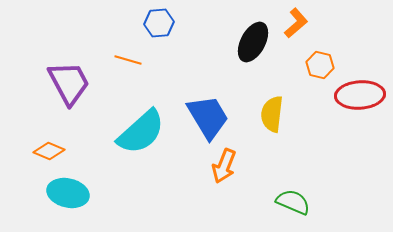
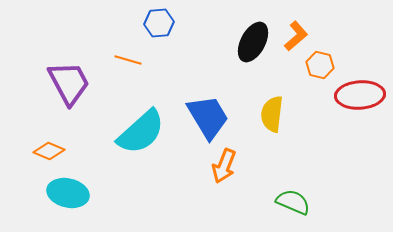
orange L-shape: moved 13 px down
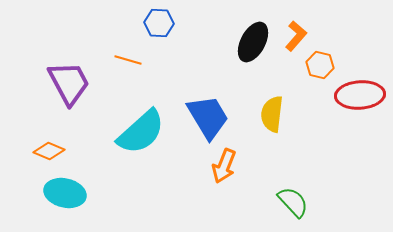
blue hexagon: rotated 8 degrees clockwise
orange L-shape: rotated 8 degrees counterclockwise
cyan ellipse: moved 3 px left
green semicircle: rotated 24 degrees clockwise
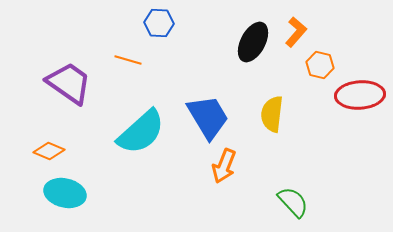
orange L-shape: moved 4 px up
purple trapezoid: rotated 27 degrees counterclockwise
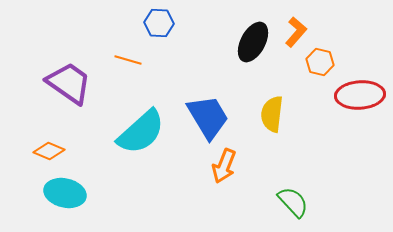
orange hexagon: moved 3 px up
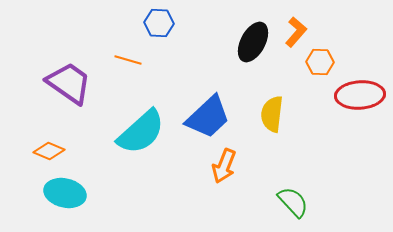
orange hexagon: rotated 12 degrees counterclockwise
blue trapezoid: rotated 78 degrees clockwise
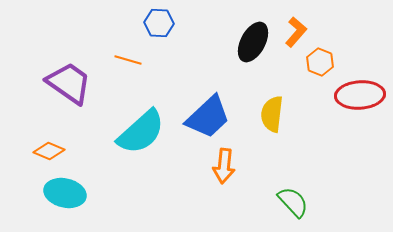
orange hexagon: rotated 20 degrees clockwise
orange arrow: rotated 16 degrees counterclockwise
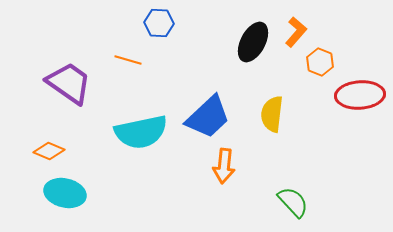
cyan semicircle: rotated 30 degrees clockwise
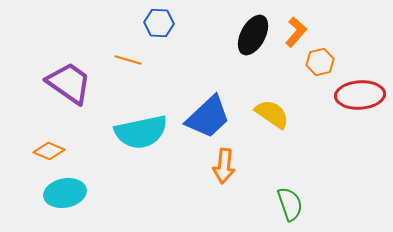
black ellipse: moved 7 px up
orange hexagon: rotated 24 degrees clockwise
yellow semicircle: rotated 117 degrees clockwise
cyan ellipse: rotated 24 degrees counterclockwise
green semicircle: moved 3 px left, 2 px down; rotated 24 degrees clockwise
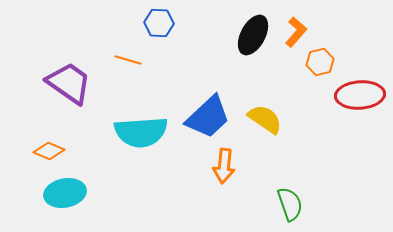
yellow semicircle: moved 7 px left, 5 px down
cyan semicircle: rotated 8 degrees clockwise
